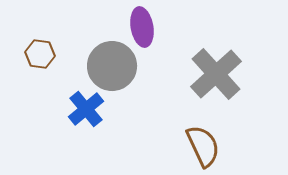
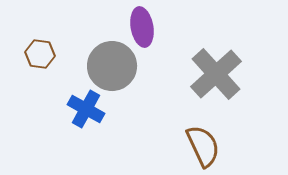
blue cross: rotated 21 degrees counterclockwise
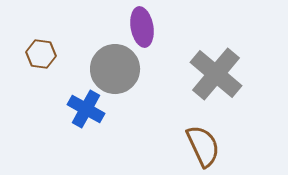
brown hexagon: moved 1 px right
gray circle: moved 3 px right, 3 px down
gray cross: rotated 8 degrees counterclockwise
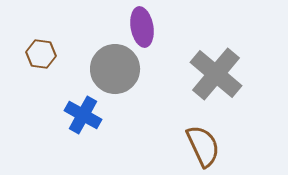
blue cross: moved 3 px left, 6 px down
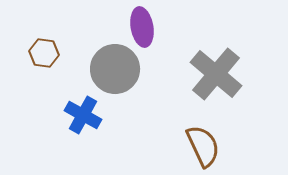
brown hexagon: moved 3 px right, 1 px up
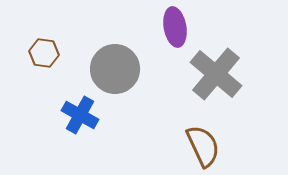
purple ellipse: moved 33 px right
blue cross: moved 3 px left
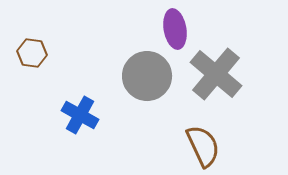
purple ellipse: moved 2 px down
brown hexagon: moved 12 px left
gray circle: moved 32 px right, 7 px down
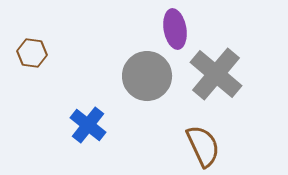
blue cross: moved 8 px right, 10 px down; rotated 9 degrees clockwise
